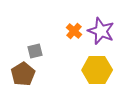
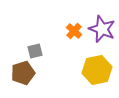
purple star: moved 1 px right, 2 px up
yellow hexagon: rotated 12 degrees counterclockwise
brown pentagon: moved 1 px up; rotated 15 degrees clockwise
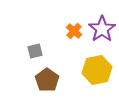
purple star: rotated 16 degrees clockwise
brown pentagon: moved 24 px right, 7 px down; rotated 20 degrees counterclockwise
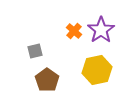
purple star: moved 1 px left, 1 px down
